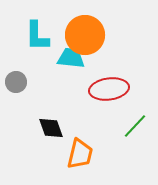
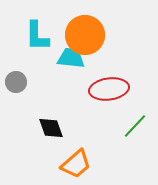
orange trapezoid: moved 4 px left, 10 px down; rotated 36 degrees clockwise
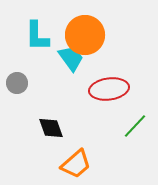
cyan trapezoid: rotated 48 degrees clockwise
gray circle: moved 1 px right, 1 px down
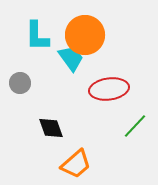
gray circle: moved 3 px right
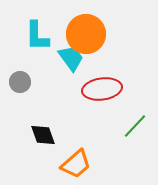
orange circle: moved 1 px right, 1 px up
gray circle: moved 1 px up
red ellipse: moved 7 px left
black diamond: moved 8 px left, 7 px down
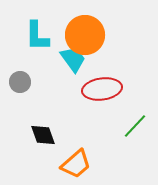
orange circle: moved 1 px left, 1 px down
cyan trapezoid: moved 2 px right, 1 px down
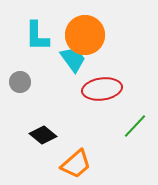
black diamond: rotated 32 degrees counterclockwise
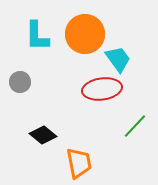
orange circle: moved 1 px up
cyan trapezoid: moved 45 px right
orange trapezoid: moved 3 px right, 1 px up; rotated 60 degrees counterclockwise
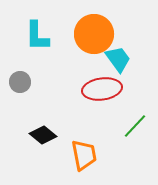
orange circle: moved 9 px right
orange trapezoid: moved 5 px right, 8 px up
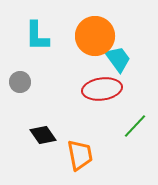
orange circle: moved 1 px right, 2 px down
black diamond: rotated 16 degrees clockwise
orange trapezoid: moved 4 px left
